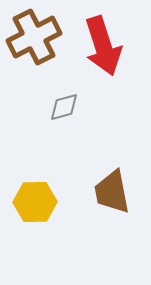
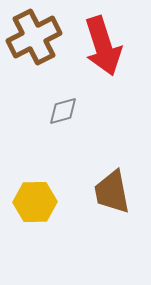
gray diamond: moved 1 px left, 4 px down
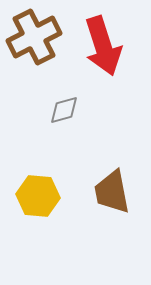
gray diamond: moved 1 px right, 1 px up
yellow hexagon: moved 3 px right, 6 px up; rotated 6 degrees clockwise
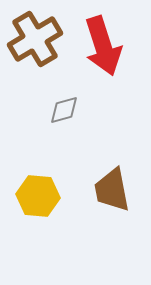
brown cross: moved 1 px right, 2 px down; rotated 4 degrees counterclockwise
brown trapezoid: moved 2 px up
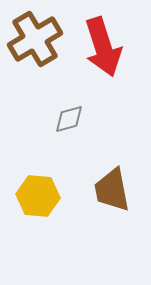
red arrow: moved 1 px down
gray diamond: moved 5 px right, 9 px down
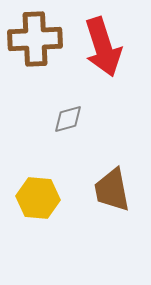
brown cross: rotated 28 degrees clockwise
gray diamond: moved 1 px left
yellow hexagon: moved 2 px down
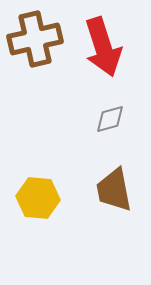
brown cross: rotated 10 degrees counterclockwise
gray diamond: moved 42 px right
brown trapezoid: moved 2 px right
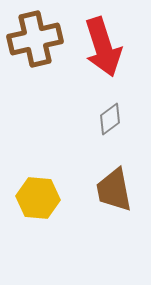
gray diamond: rotated 20 degrees counterclockwise
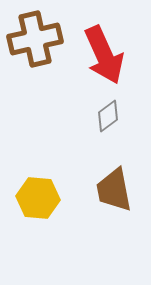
red arrow: moved 1 px right, 8 px down; rotated 6 degrees counterclockwise
gray diamond: moved 2 px left, 3 px up
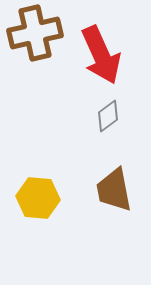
brown cross: moved 6 px up
red arrow: moved 3 px left
